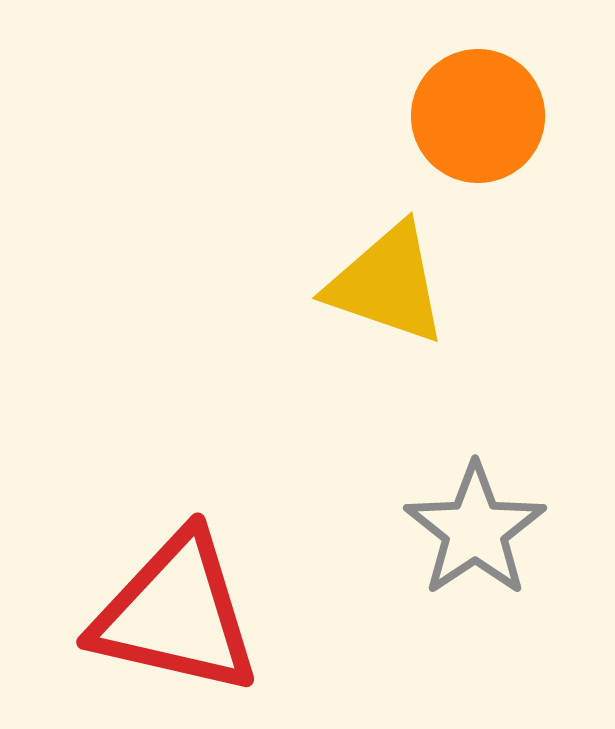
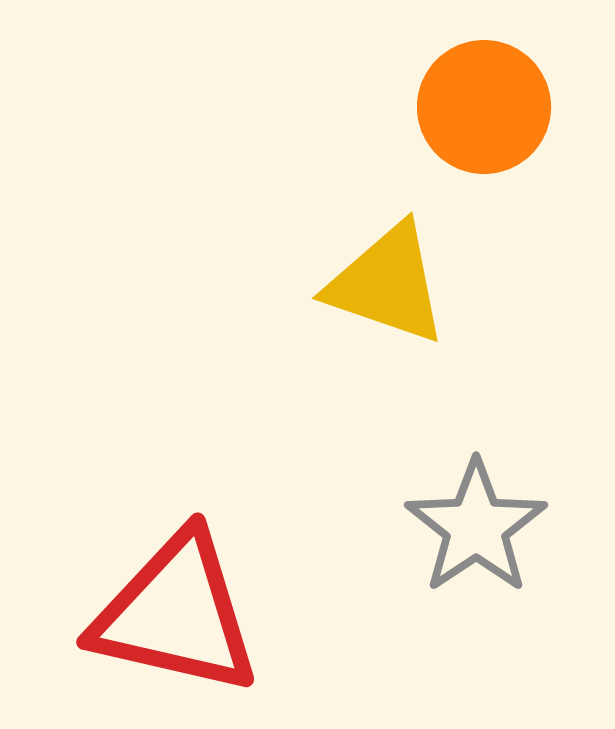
orange circle: moved 6 px right, 9 px up
gray star: moved 1 px right, 3 px up
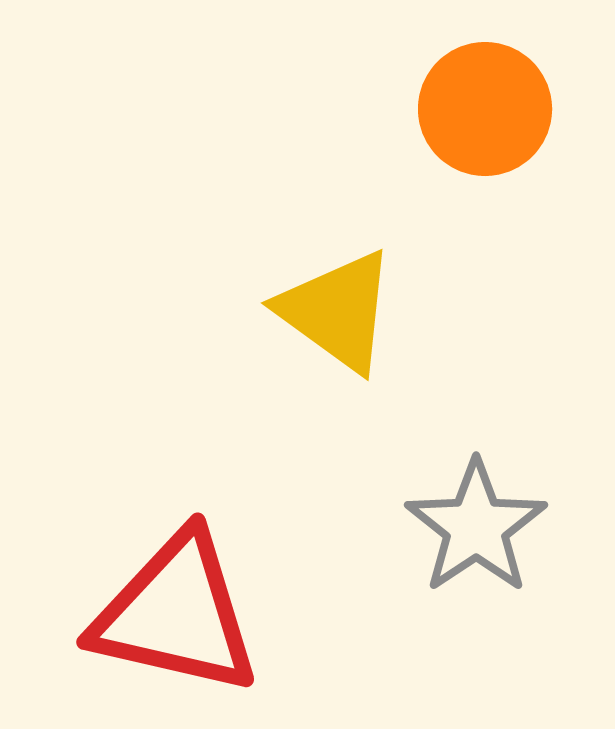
orange circle: moved 1 px right, 2 px down
yellow triangle: moved 50 px left, 27 px down; rotated 17 degrees clockwise
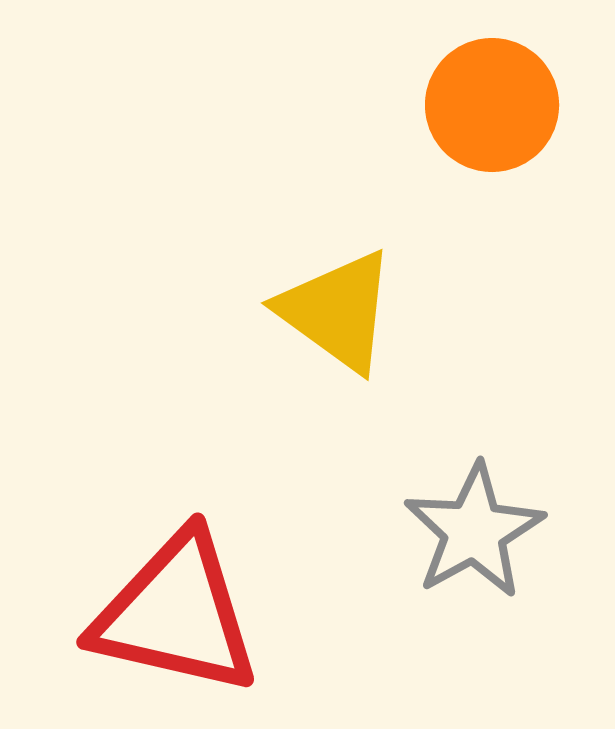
orange circle: moved 7 px right, 4 px up
gray star: moved 2 px left, 4 px down; rotated 5 degrees clockwise
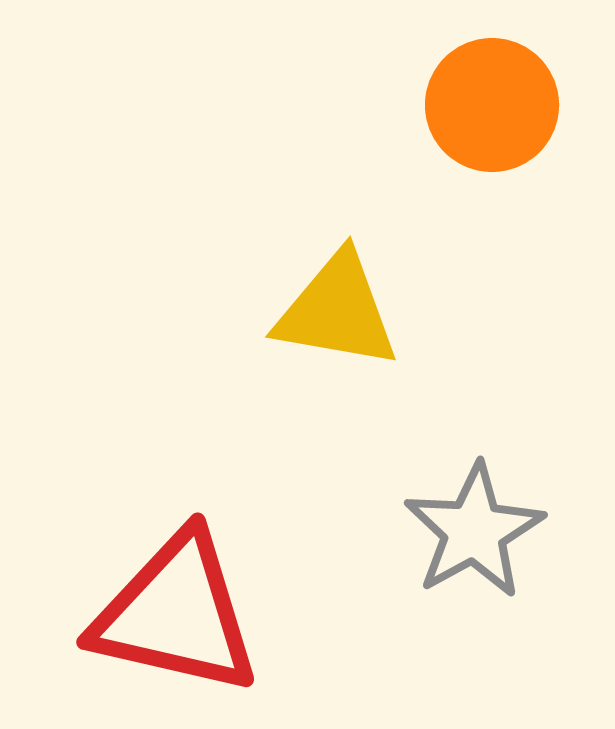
yellow triangle: rotated 26 degrees counterclockwise
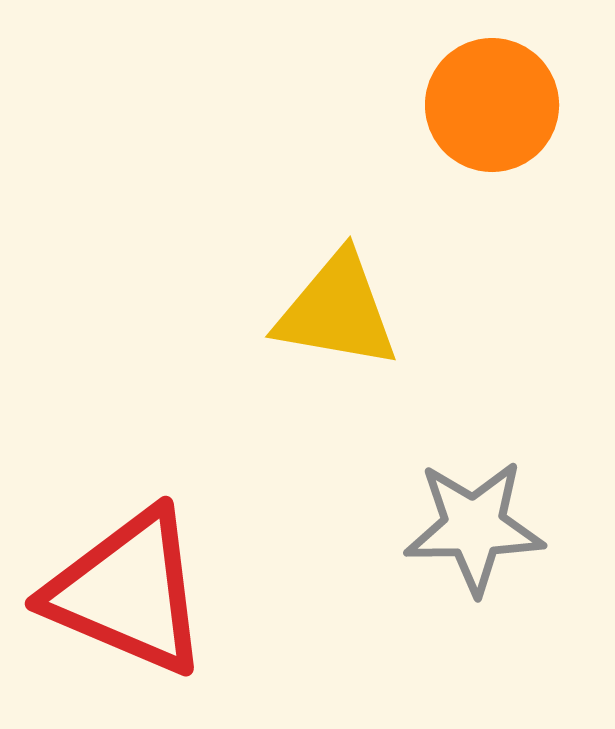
gray star: moved 4 px up; rotated 28 degrees clockwise
red triangle: moved 48 px left, 22 px up; rotated 10 degrees clockwise
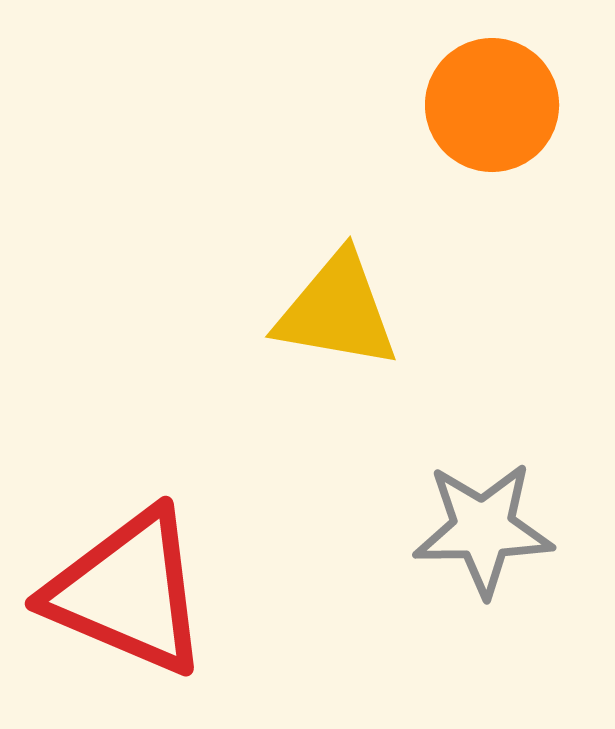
gray star: moved 9 px right, 2 px down
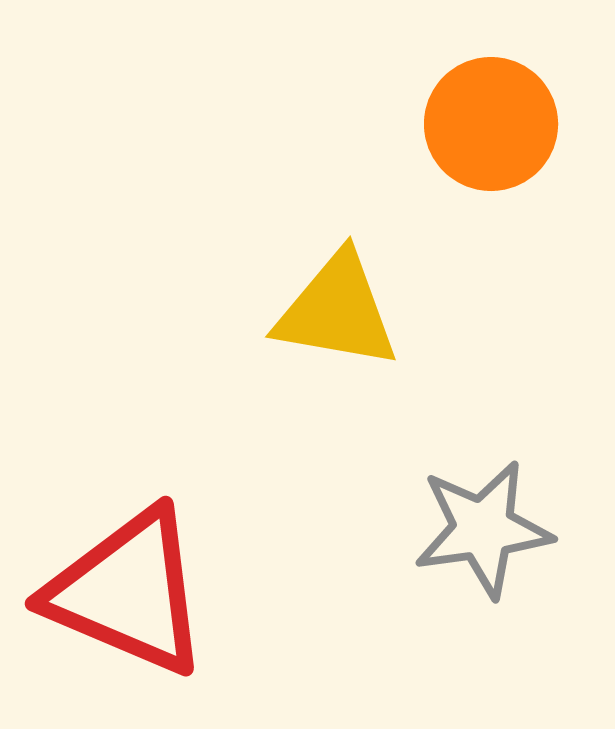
orange circle: moved 1 px left, 19 px down
gray star: rotated 7 degrees counterclockwise
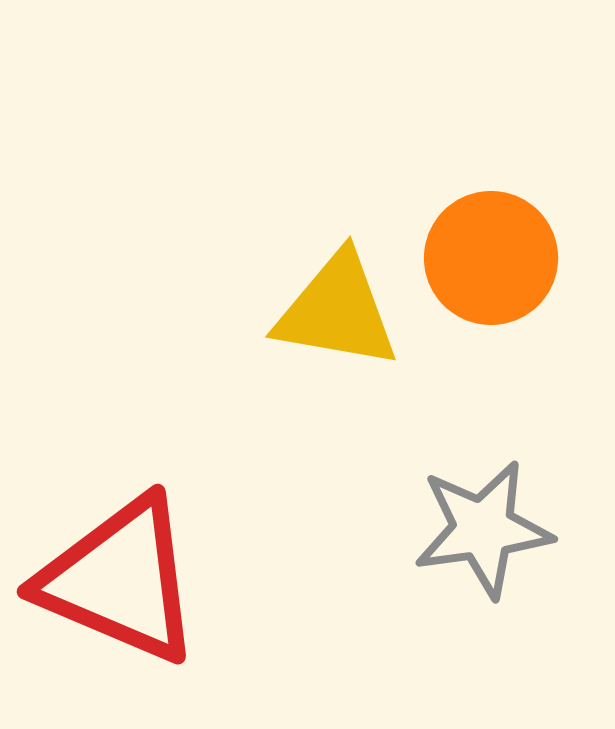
orange circle: moved 134 px down
red triangle: moved 8 px left, 12 px up
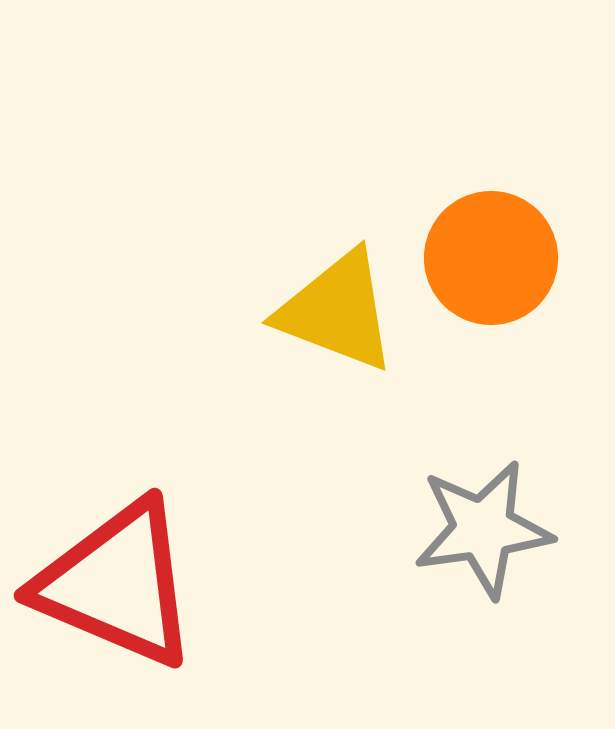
yellow triangle: rotated 11 degrees clockwise
red triangle: moved 3 px left, 4 px down
